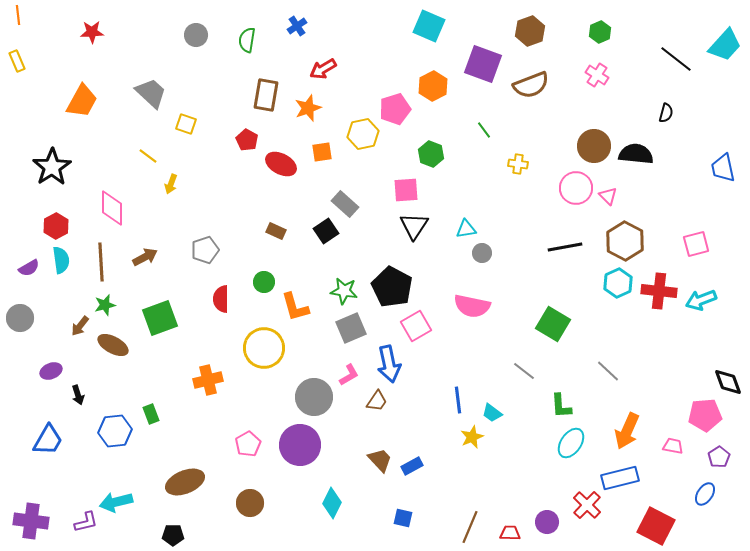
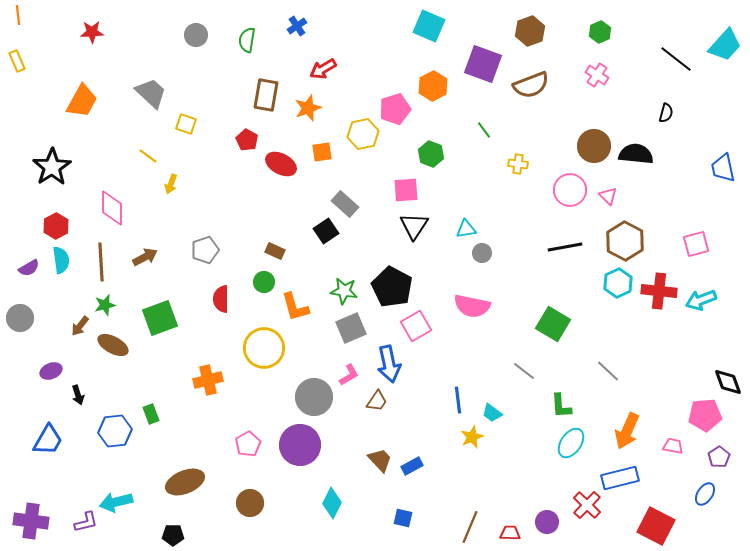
pink circle at (576, 188): moved 6 px left, 2 px down
brown rectangle at (276, 231): moved 1 px left, 20 px down
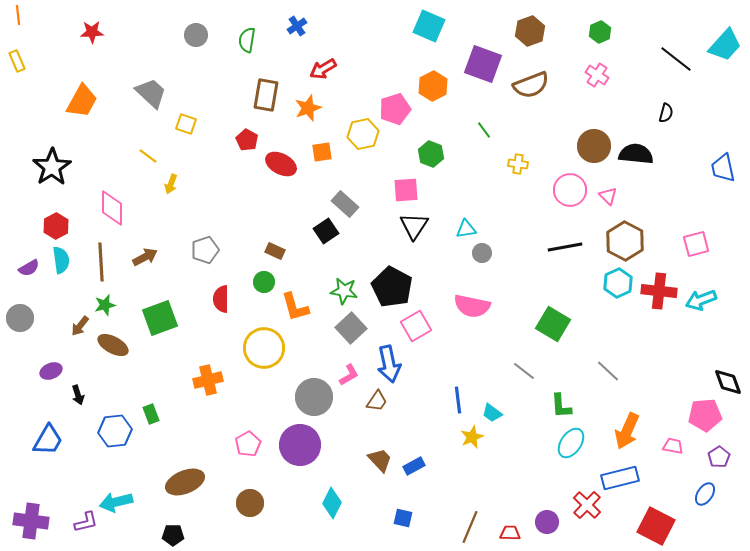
gray square at (351, 328): rotated 20 degrees counterclockwise
blue rectangle at (412, 466): moved 2 px right
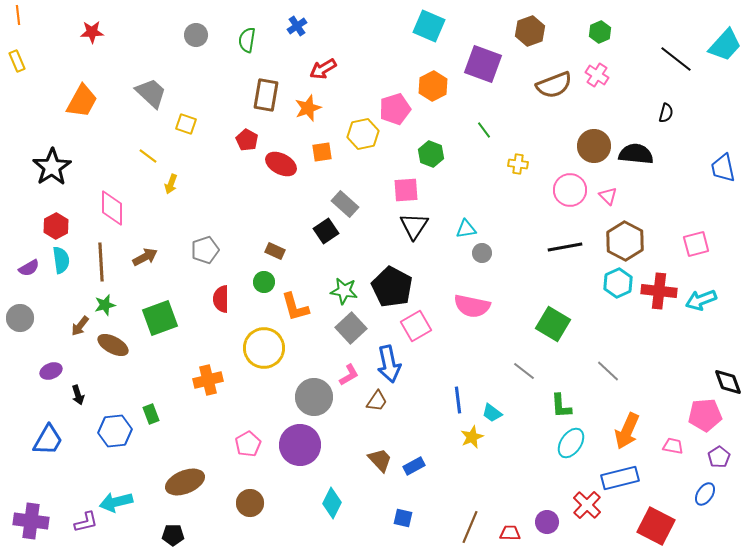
brown semicircle at (531, 85): moved 23 px right
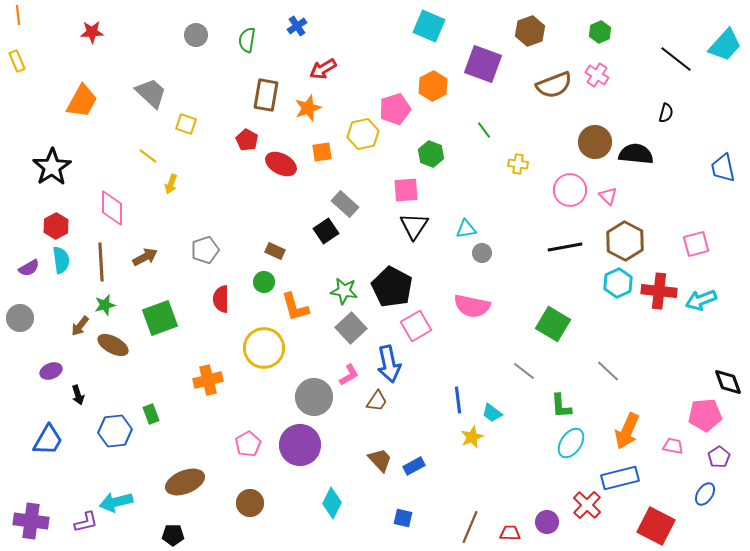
brown circle at (594, 146): moved 1 px right, 4 px up
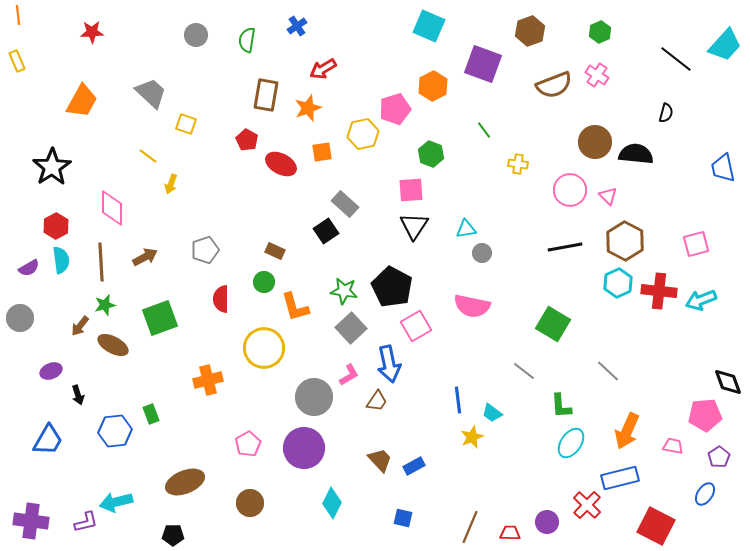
pink square at (406, 190): moved 5 px right
purple circle at (300, 445): moved 4 px right, 3 px down
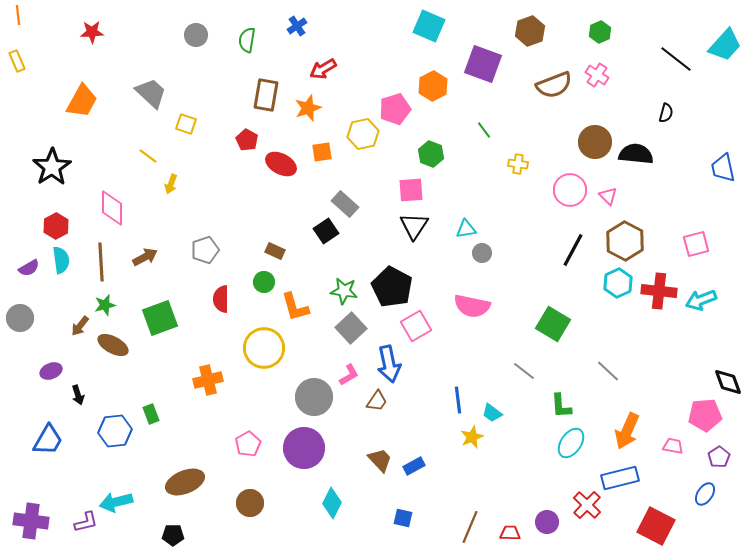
black line at (565, 247): moved 8 px right, 3 px down; rotated 52 degrees counterclockwise
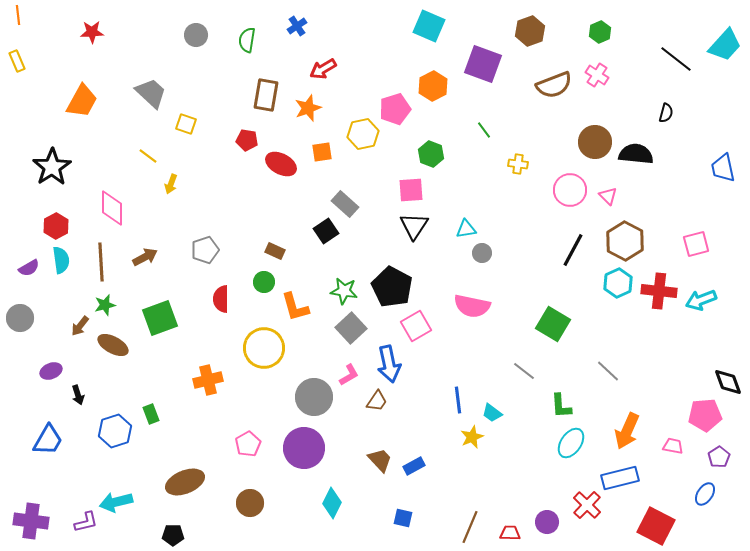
red pentagon at (247, 140): rotated 20 degrees counterclockwise
blue hexagon at (115, 431): rotated 12 degrees counterclockwise
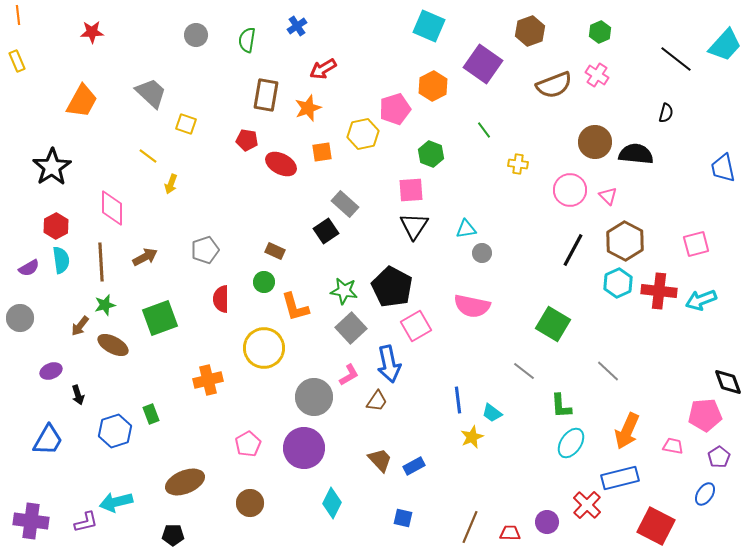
purple square at (483, 64): rotated 15 degrees clockwise
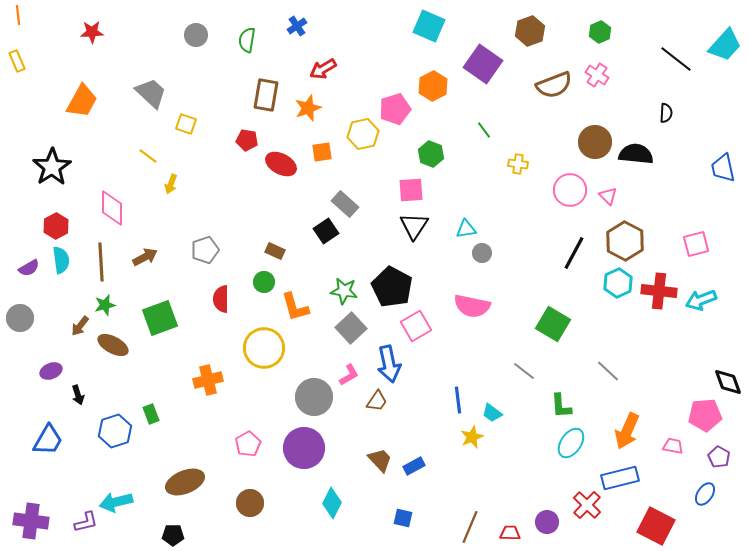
black semicircle at (666, 113): rotated 12 degrees counterclockwise
black line at (573, 250): moved 1 px right, 3 px down
purple pentagon at (719, 457): rotated 10 degrees counterclockwise
